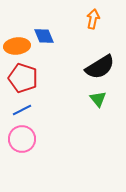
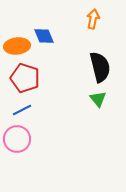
black semicircle: rotated 72 degrees counterclockwise
red pentagon: moved 2 px right
pink circle: moved 5 px left
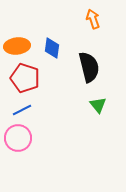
orange arrow: rotated 30 degrees counterclockwise
blue diamond: moved 8 px right, 12 px down; rotated 30 degrees clockwise
black semicircle: moved 11 px left
green triangle: moved 6 px down
pink circle: moved 1 px right, 1 px up
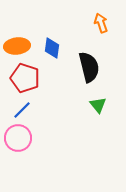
orange arrow: moved 8 px right, 4 px down
blue line: rotated 18 degrees counterclockwise
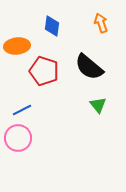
blue diamond: moved 22 px up
black semicircle: rotated 144 degrees clockwise
red pentagon: moved 19 px right, 7 px up
blue line: rotated 18 degrees clockwise
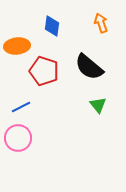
blue line: moved 1 px left, 3 px up
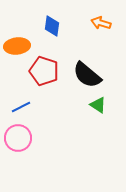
orange arrow: rotated 54 degrees counterclockwise
black semicircle: moved 2 px left, 8 px down
green triangle: rotated 18 degrees counterclockwise
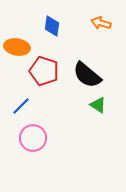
orange ellipse: moved 1 px down; rotated 15 degrees clockwise
blue line: moved 1 px up; rotated 18 degrees counterclockwise
pink circle: moved 15 px right
